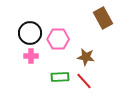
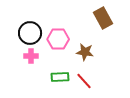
brown star: moved 1 px left, 5 px up
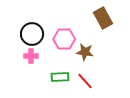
black circle: moved 2 px right, 1 px down
pink hexagon: moved 6 px right
red line: moved 1 px right
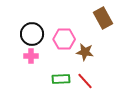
green rectangle: moved 1 px right, 2 px down
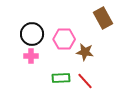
green rectangle: moved 1 px up
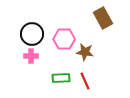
red line: rotated 18 degrees clockwise
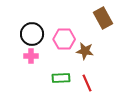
brown star: moved 1 px up
red line: moved 2 px right, 2 px down
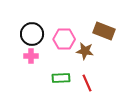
brown rectangle: moved 1 px right, 13 px down; rotated 40 degrees counterclockwise
